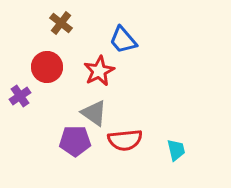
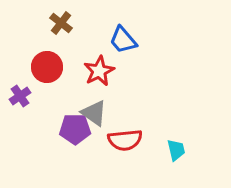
purple pentagon: moved 12 px up
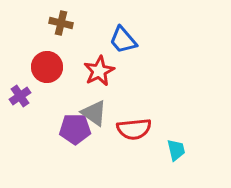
brown cross: rotated 25 degrees counterclockwise
red semicircle: moved 9 px right, 11 px up
